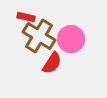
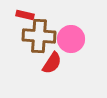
red rectangle: moved 1 px left, 2 px up
brown cross: rotated 28 degrees counterclockwise
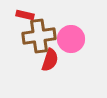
brown cross: rotated 12 degrees counterclockwise
red semicircle: moved 2 px left, 3 px up; rotated 15 degrees counterclockwise
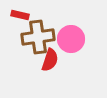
red rectangle: moved 5 px left
brown cross: moved 1 px left, 1 px down
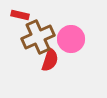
brown cross: rotated 16 degrees counterclockwise
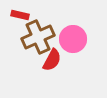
pink circle: moved 2 px right
red semicircle: moved 2 px right; rotated 10 degrees clockwise
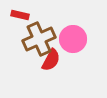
brown cross: moved 1 px right, 2 px down
red semicircle: moved 1 px left
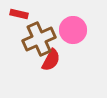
red rectangle: moved 1 px left, 1 px up
pink circle: moved 9 px up
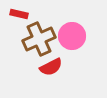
pink circle: moved 1 px left, 6 px down
red semicircle: moved 7 px down; rotated 35 degrees clockwise
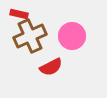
brown cross: moved 9 px left, 3 px up
